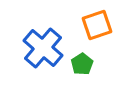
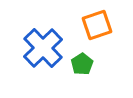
blue cross: rotated 6 degrees clockwise
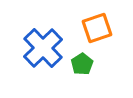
orange square: moved 3 px down
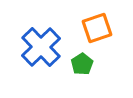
blue cross: moved 2 px left, 1 px up
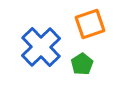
orange square: moved 7 px left, 4 px up
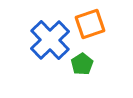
blue cross: moved 9 px right, 7 px up
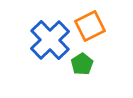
orange square: moved 2 px down; rotated 8 degrees counterclockwise
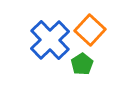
orange square: moved 4 px down; rotated 20 degrees counterclockwise
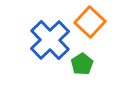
orange square: moved 8 px up
